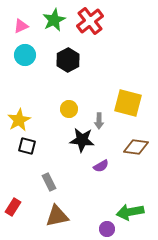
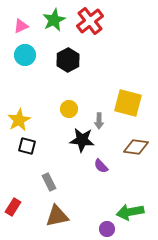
purple semicircle: rotated 77 degrees clockwise
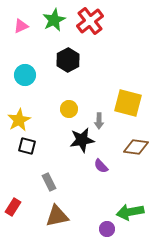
cyan circle: moved 20 px down
black star: rotated 15 degrees counterclockwise
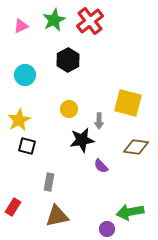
gray rectangle: rotated 36 degrees clockwise
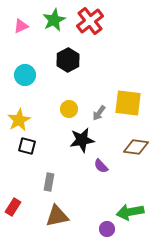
yellow square: rotated 8 degrees counterclockwise
gray arrow: moved 8 px up; rotated 35 degrees clockwise
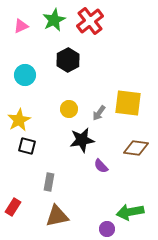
brown diamond: moved 1 px down
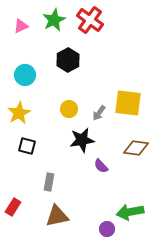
red cross: moved 1 px up; rotated 16 degrees counterclockwise
yellow star: moved 7 px up
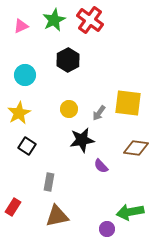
black square: rotated 18 degrees clockwise
